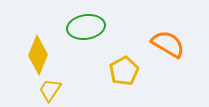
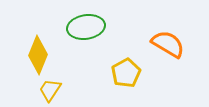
yellow pentagon: moved 2 px right, 2 px down
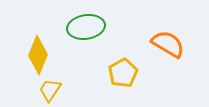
yellow pentagon: moved 3 px left
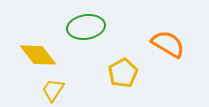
yellow diamond: rotated 60 degrees counterclockwise
yellow trapezoid: moved 3 px right
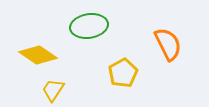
green ellipse: moved 3 px right, 1 px up
orange semicircle: rotated 32 degrees clockwise
yellow diamond: rotated 18 degrees counterclockwise
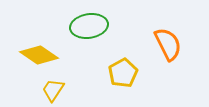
yellow diamond: moved 1 px right
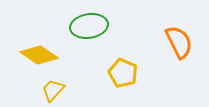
orange semicircle: moved 11 px right, 2 px up
yellow pentagon: rotated 20 degrees counterclockwise
yellow trapezoid: rotated 10 degrees clockwise
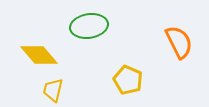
yellow diamond: rotated 15 degrees clockwise
yellow pentagon: moved 5 px right, 7 px down
yellow trapezoid: rotated 30 degrees counterclockwise
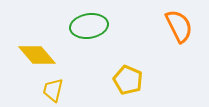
orange semicircle: moved 16 px up
yellow diamond: moved 2 px left
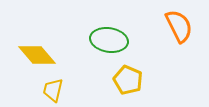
green ellipse: moved 20 px right, 14 px down; rotated 18 degrees clockwise
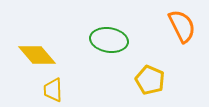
orange semicircle: moved 3 px right
yellow pentagon: moved 22 px right
yellow trapezoid: rotated 15 degrees counterclockwise
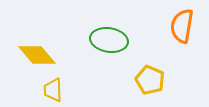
orange semicircle: rotated 144 degrees counterclockwise
